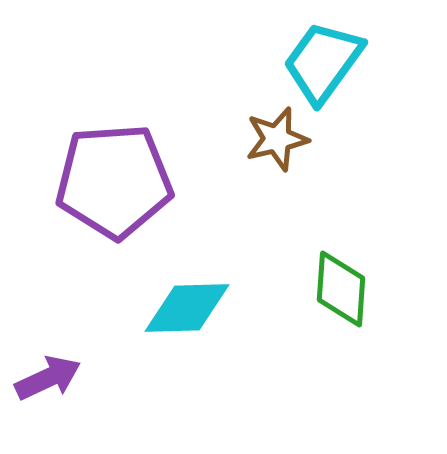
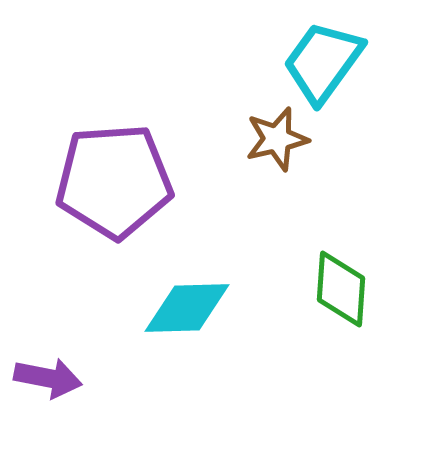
purple arrow: rotated 36 degrees clockwise
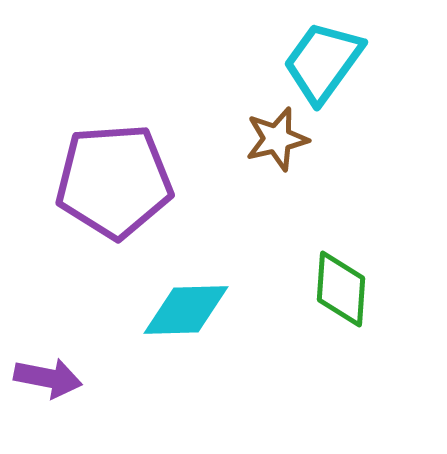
cyan diamond: moved 1 px left, 2 px down
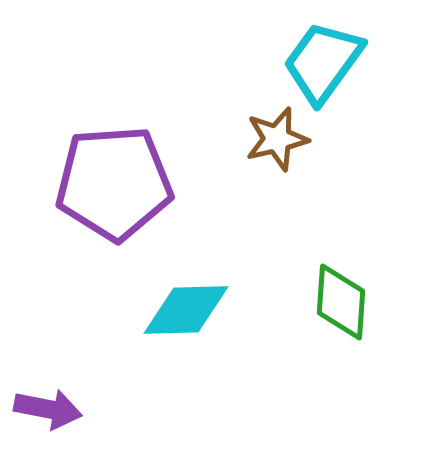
purple pentagon: moved 2 px down
green diamond: moved 13 px down
purple arrow: moved 31 px down
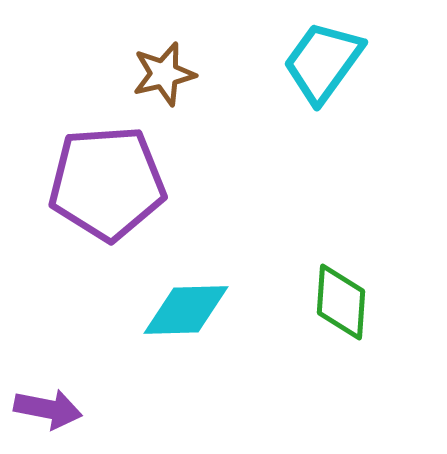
brown star: moved 113 px left, 65 px up
purple pentagon: moved 7 px left
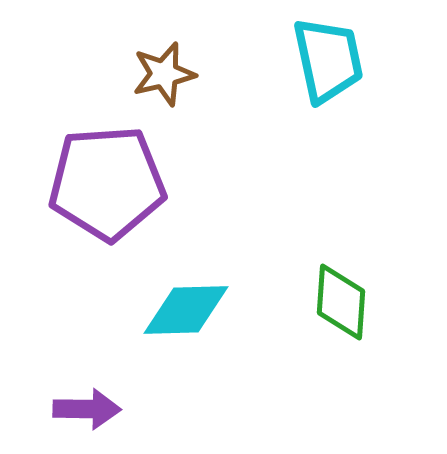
cyan trapezoid: moved 5 px right, 2 px up; rotated 132 degrees clockwise
purple arrow: moved 39 px right; rotated 10 degrees counterclockwise
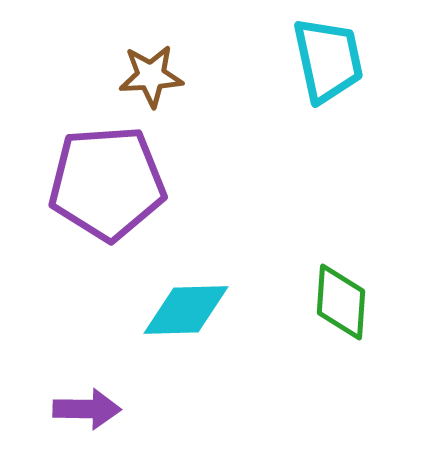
brown star: moved 13 px left, 2 px down; rotated 10 degrees clockwise
